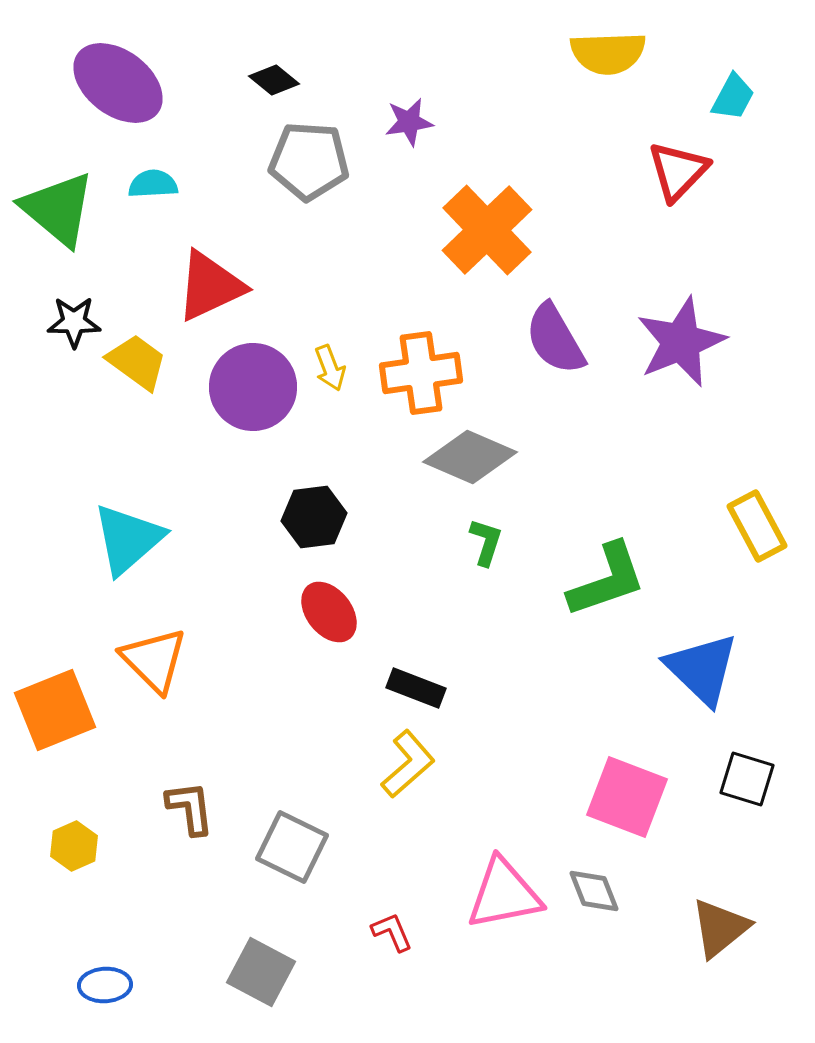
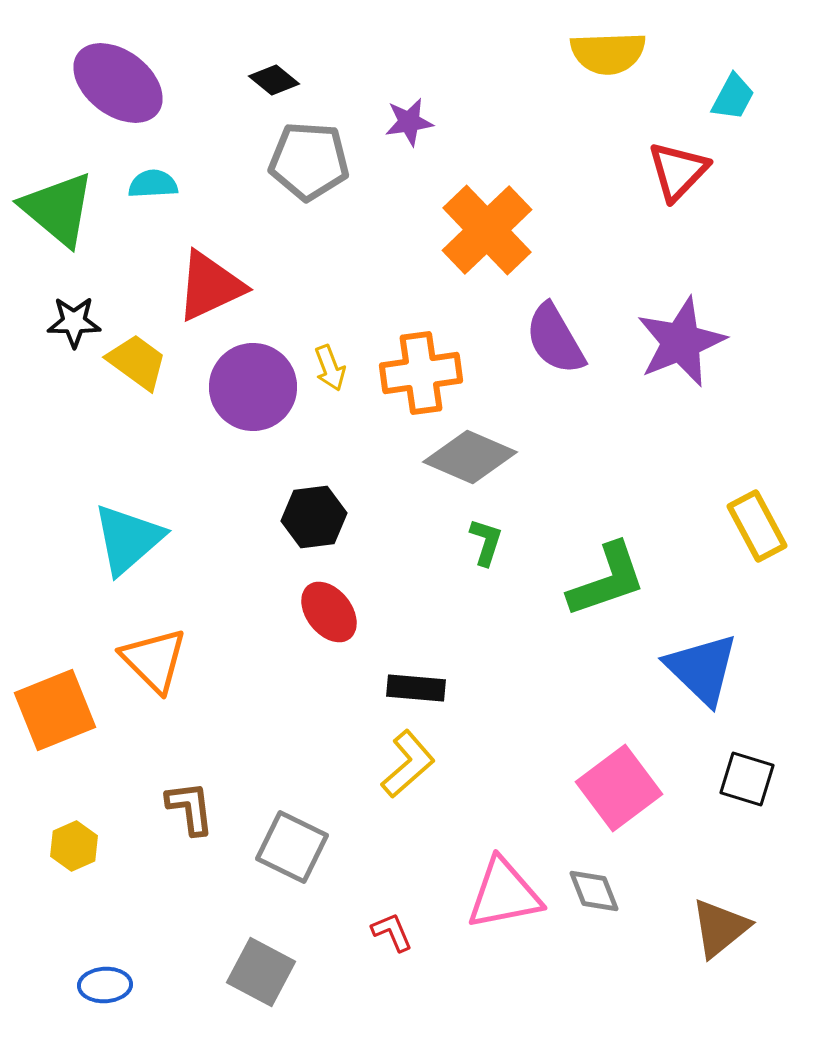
black rectangle at (416, 688): rotated 16 degrees counterclockwise
pink square at (627, 797): moved 8 px left, 9 px up; rotated 32 degrees clockwise
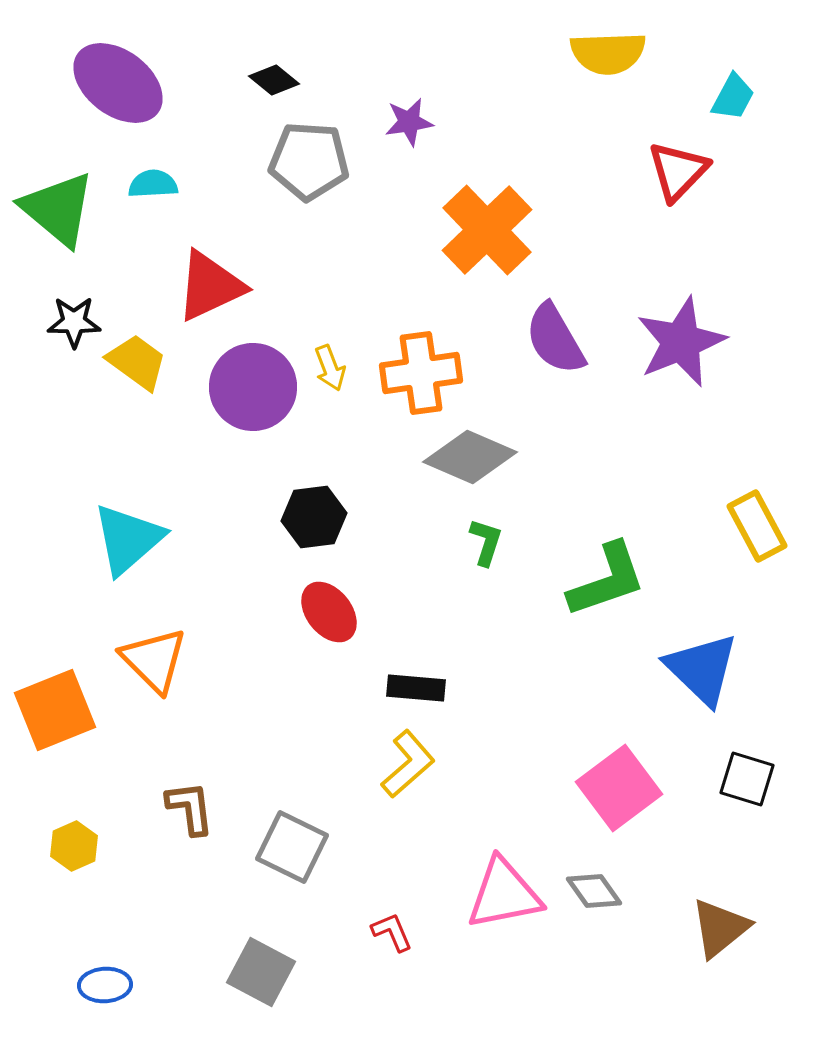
gray diamond at (594, 891): rotated 14 degrees counterclockwise
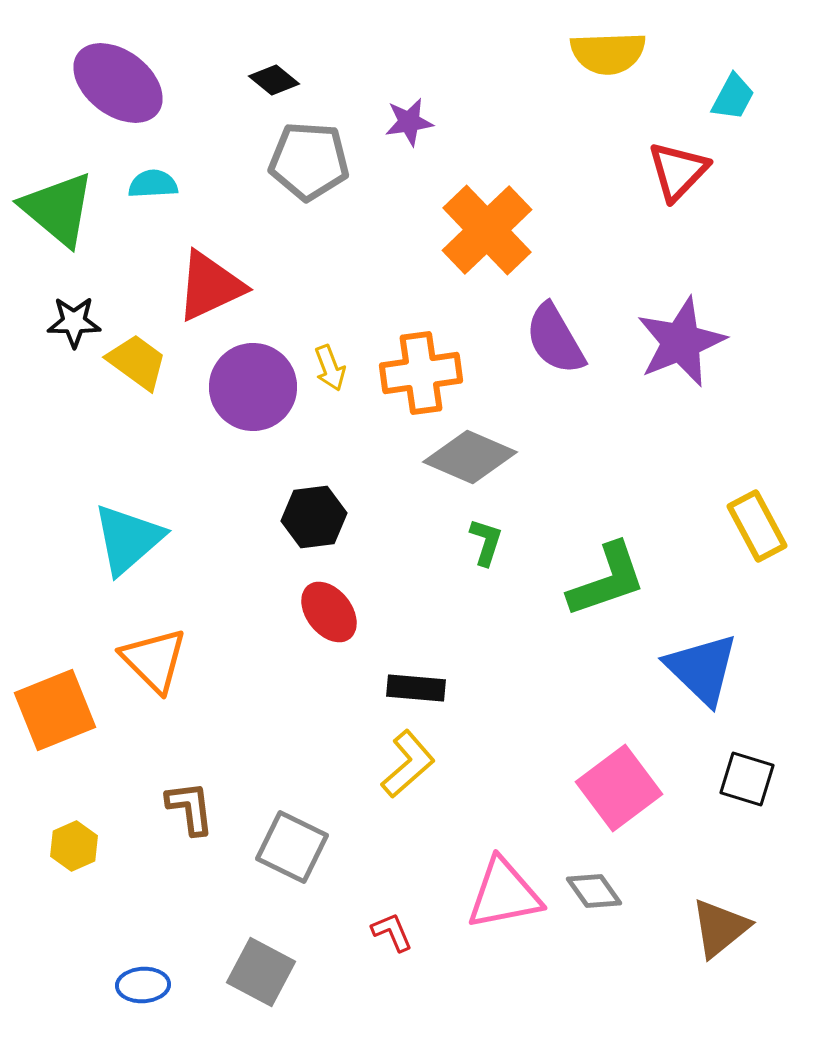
blue ellipse at (105, 985): moved 38 px right
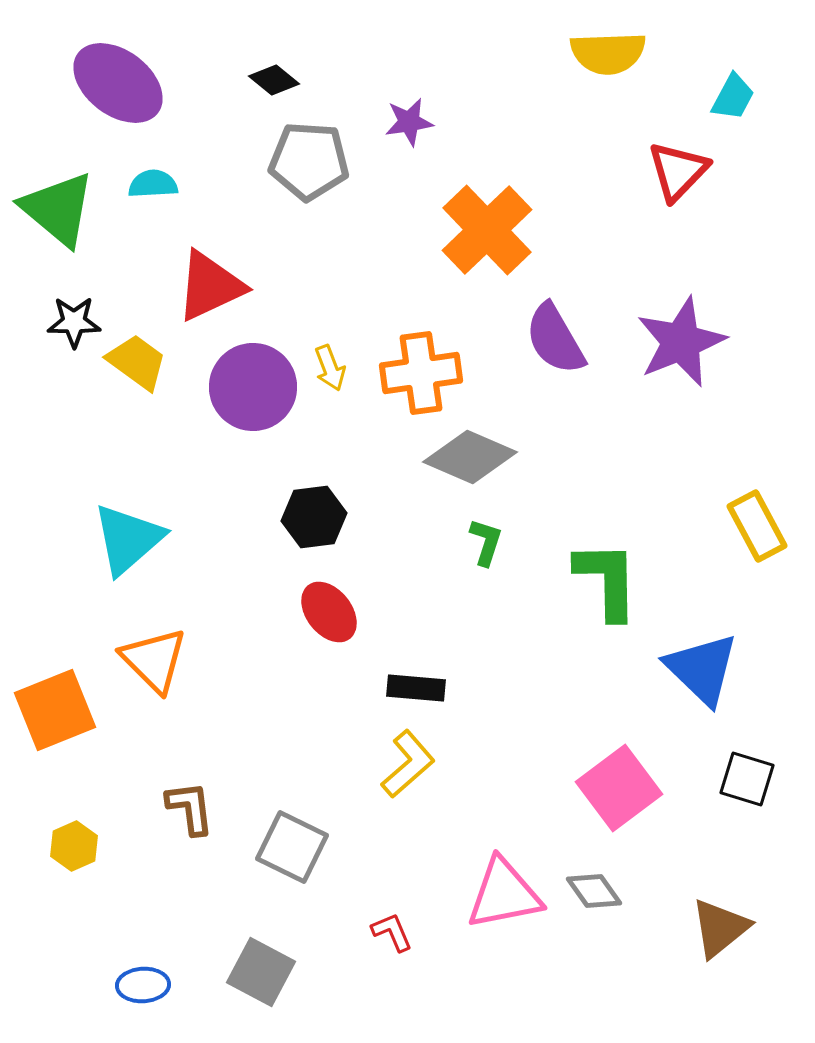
green L-shape at (607, 580): rotated 72 degrees counterclockwise
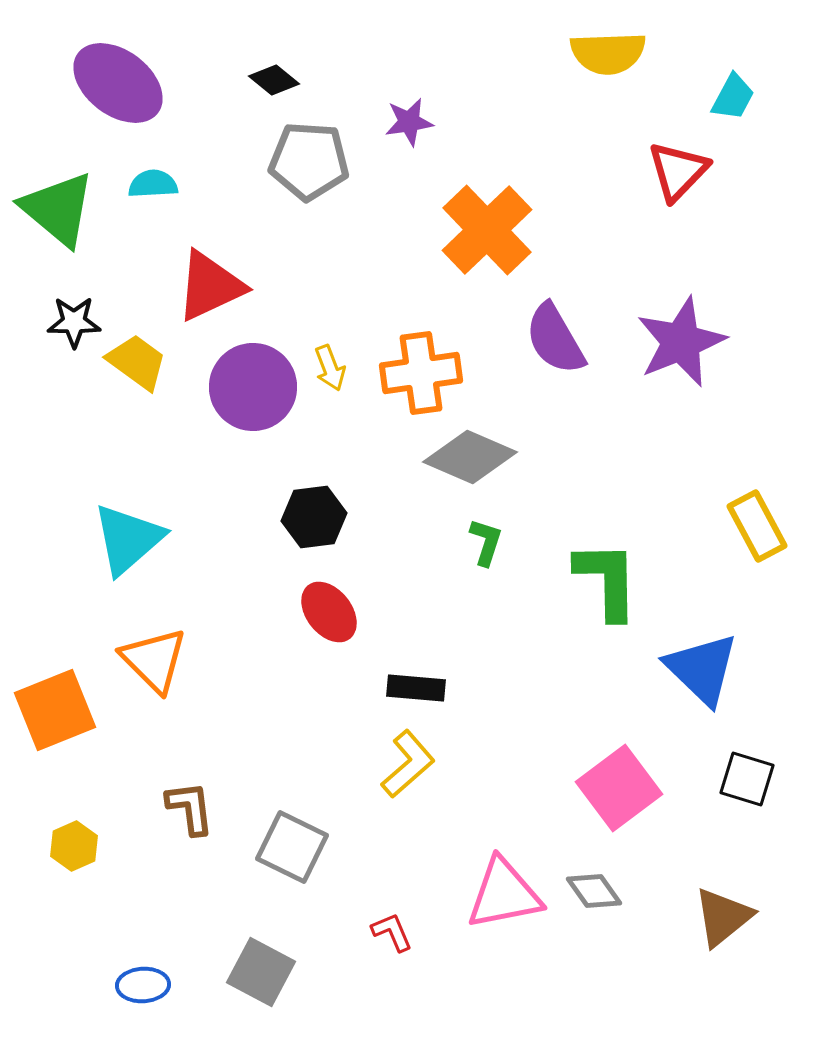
brown triangle at (720, 928): moved 3 px right, 11 px up
